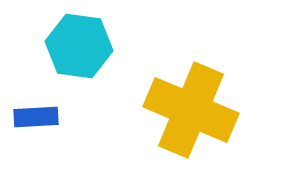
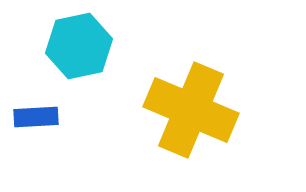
cyan hexagon: rotated 20 degrees counterclockwise
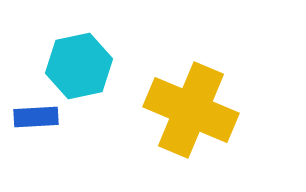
cyan hexagon: moved 20 px down
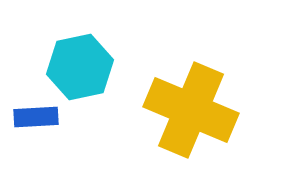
cyan hexagon: moved 1 px right, 1 px down
